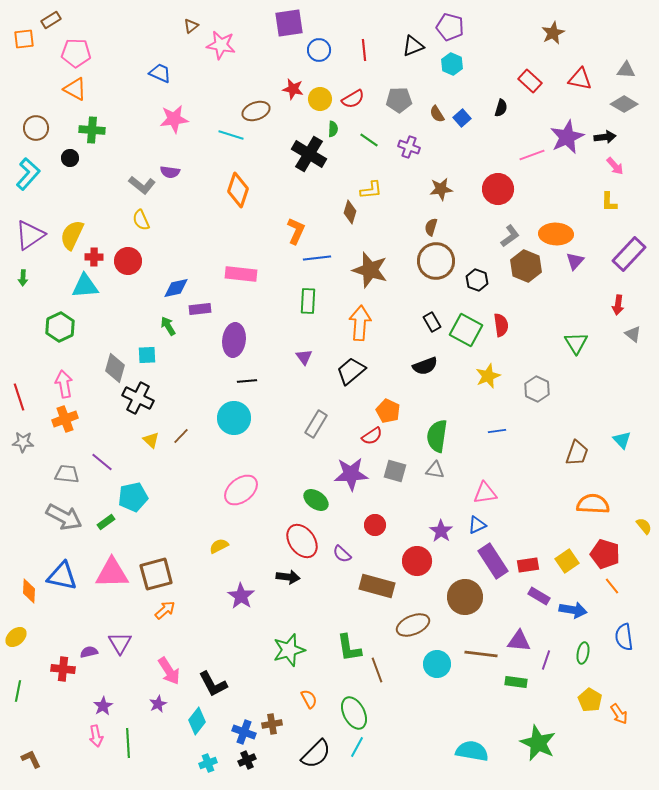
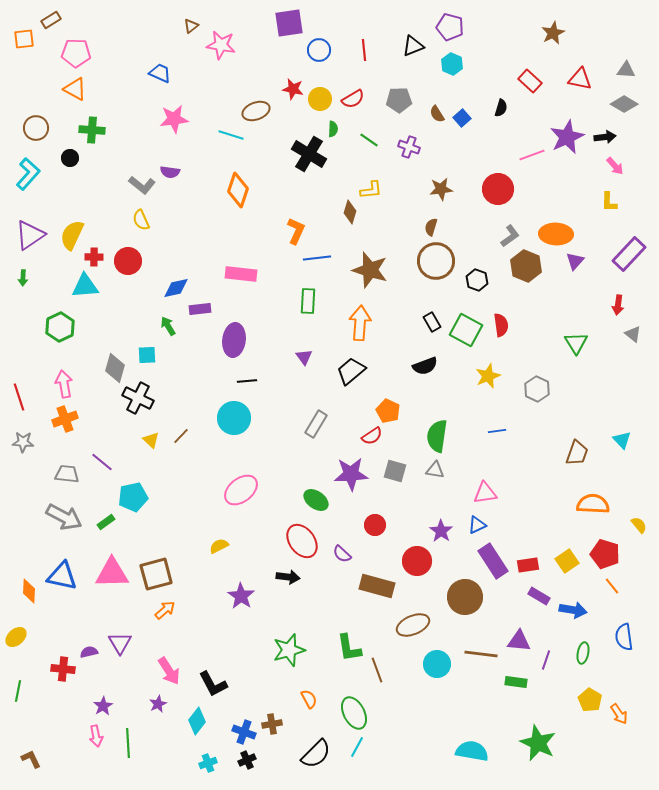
yellow semicircle at (644, 526): moved 5 px left, 1 px up
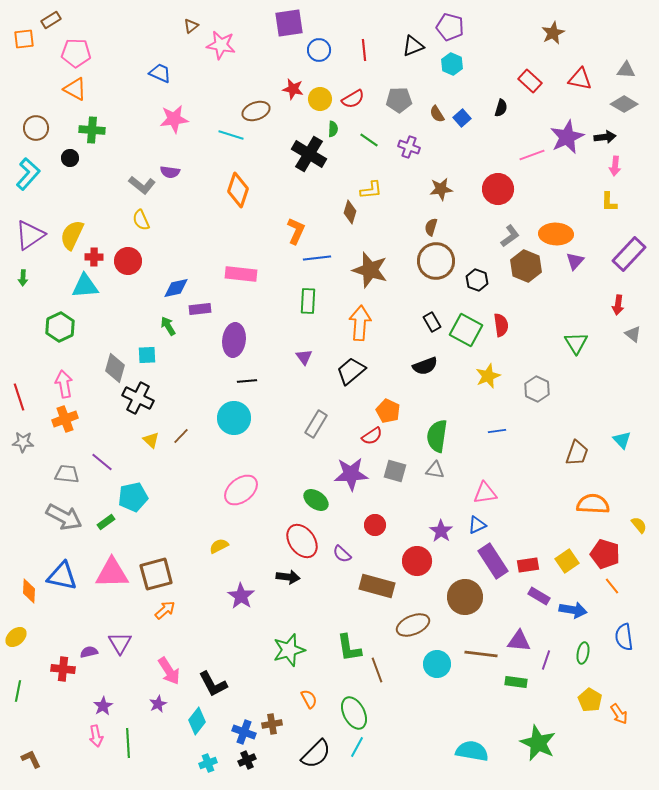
pink arrow at (615, 166): rotated 48 degrees clockwise
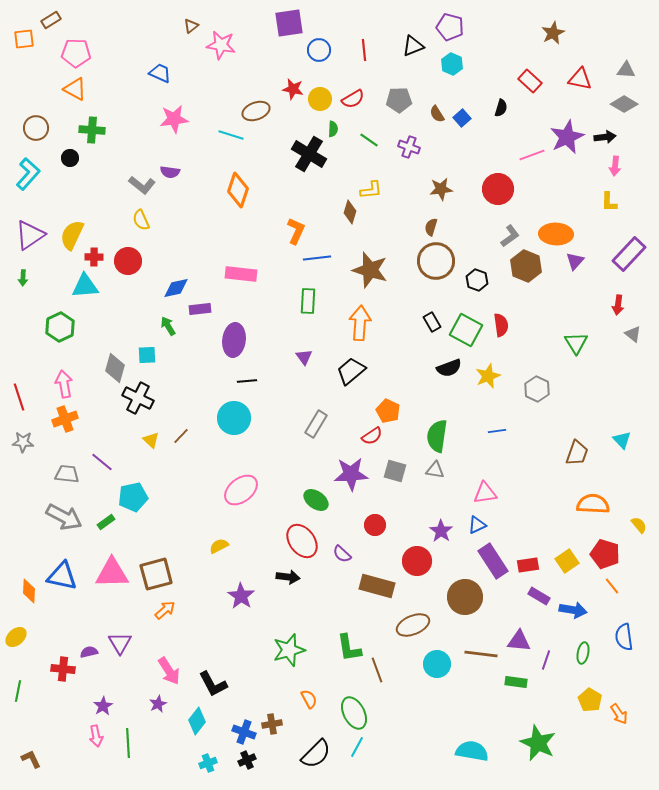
black semicircle at (425, 366): moved 24 px right, 2 px down
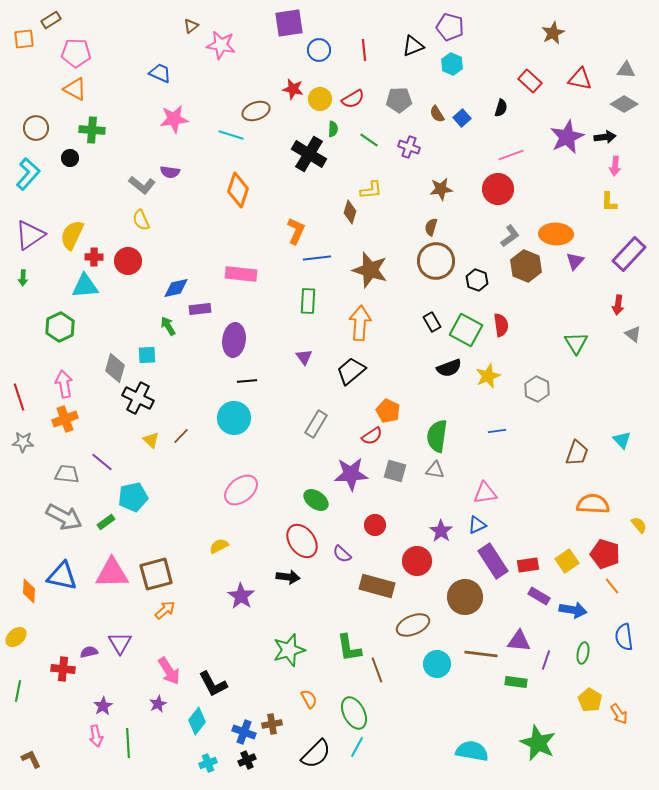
pink line at (532, 155): moved 21 px left
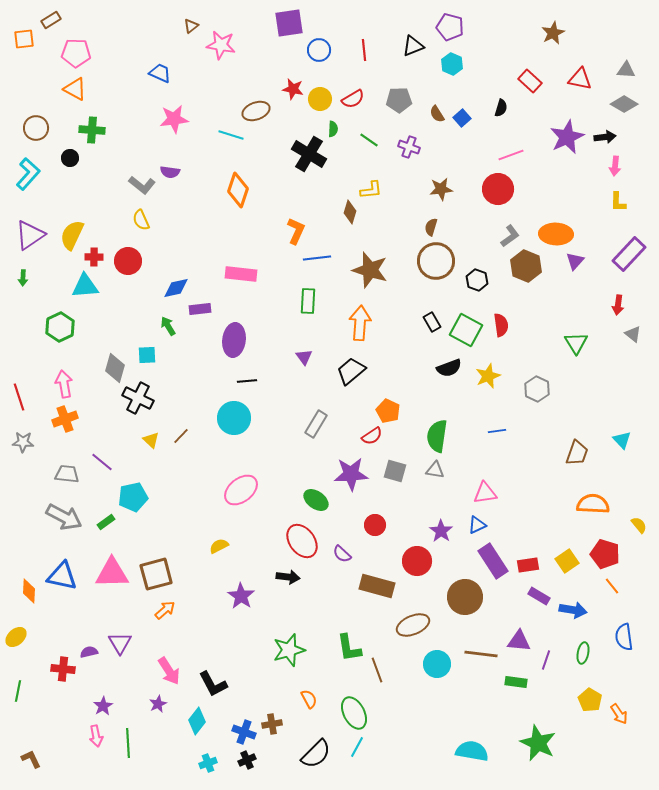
yellow L-shape at (609, 202): moved 9 px right
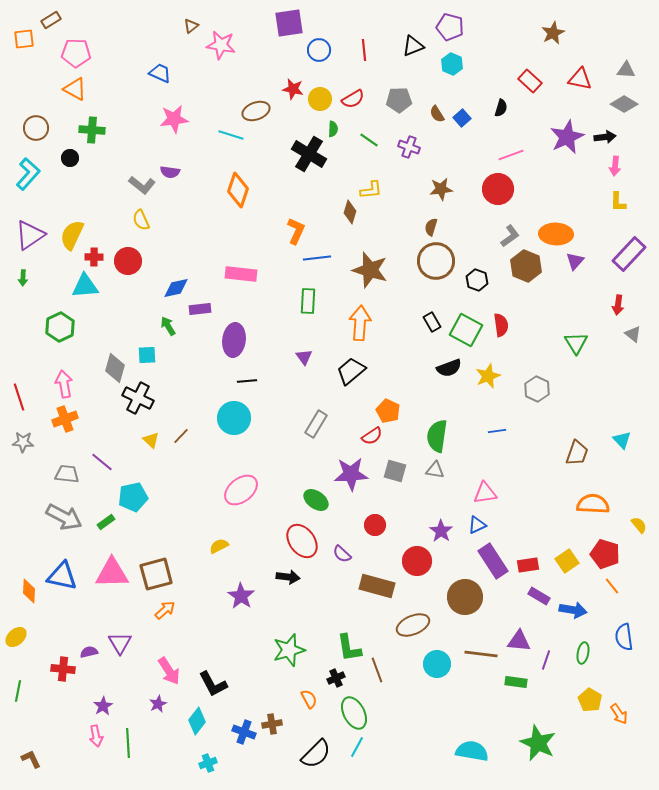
black cross at (247, 760): moved 89 px right, 82 px up
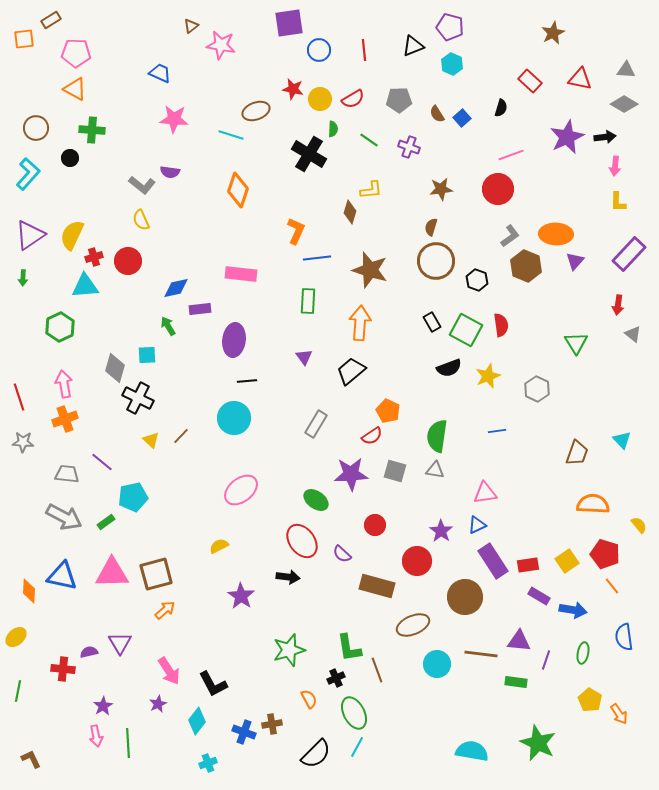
pink star at (174, 119): rotated 12 degrees clockwise
red cross at (94, 257): rotated 18 degrees counterclockwise
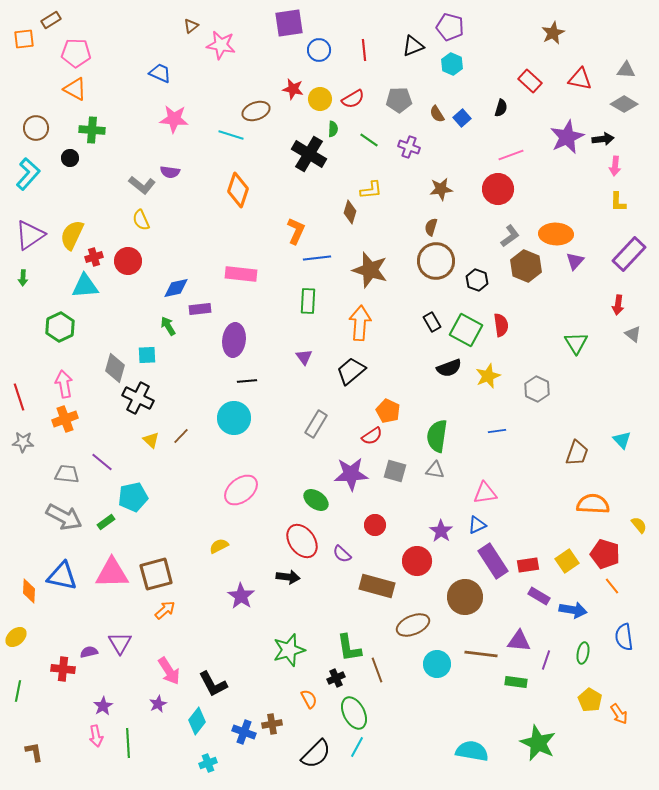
black arrow at (605, 137): moved 2 px left, 2 px down
brown L-shape at (31, 759): moved 3 px right, 7 px up; rotated 15 degrees clockwise
